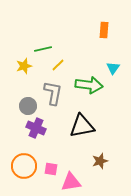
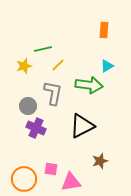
cyan triangle: moved 6 px left, 2 px up; rotated 24 degrees clockwise
black triangle: rotated 16 degrees counterclockwise
orange circle: moved 13 px down
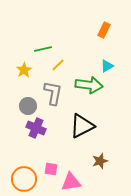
orange rectangle: rotated 21 degrees clockwise
yellow star: moved 4 px down; rotated 14 degrees counterclockwise
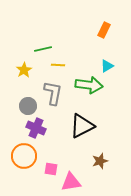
yellow line: rotated 48 degrees clockwise
orange circle: moved 23 px up
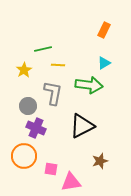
cyan triangle: moved 3 px left, 3 px up
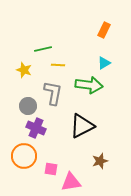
yellow star: rotated 21 degrees counterclockwise
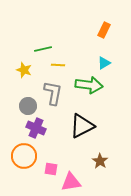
brown star: rotated 21 degrees counterclockwise
